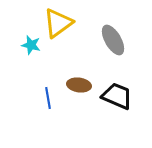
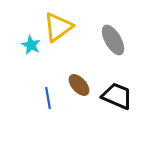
yellow triangle: moved 4 px down
cyan star: rotated 12 degrees clockwise
brown ellipse: rotated 40 degrees clockwise
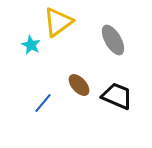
yellow triangle: moved 5 px up
blue line: moved 5 px left, 5 px down; rotated 50 degrees clockwise
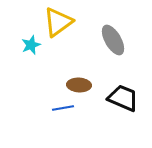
cyan star: rotated 24 degrees clockwise
brown ellipse: rotated 45 degrees counterclockwise
black trapezoid: moved 6 px right, 2 px down
blue line: moved 20 px right, 5 px down; rotated 40 degrees clockwise
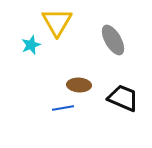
yellow triangle: moved 1 px left; rotated 24 degrees counterclockwise
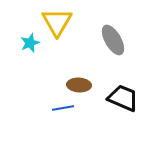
cyan star: moved 1 px left, 2 px up
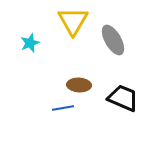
yellow triangle: moved 16 px right, 1 px up
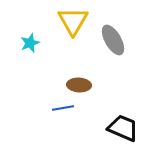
black trapezoid: moved 30 px down
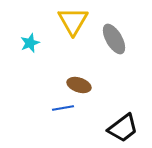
gray ellipse: moved 1 px right, 1 px up
brown ellipse: rotated 15 degrees clockwise
black trapezoid: rotated 120 degrees clockwise
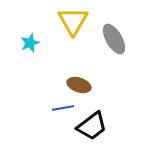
black trapezoid: moved 31 px left, 2 px up
